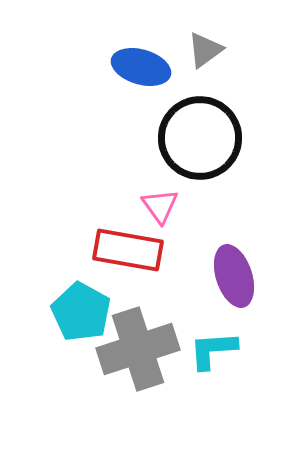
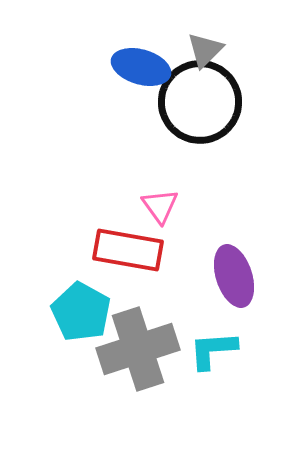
gray triangle: rotated 9 degrees counterclockwise
black circle: moved 36 px up
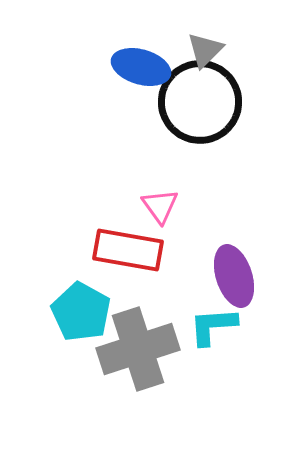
cyan L-shape: moved 24 px up
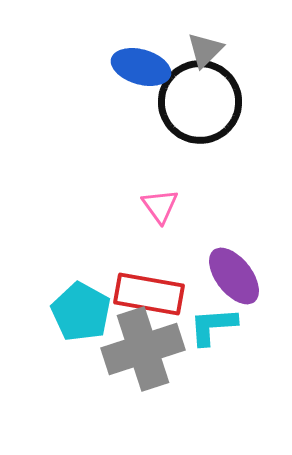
red rectangle: moved 21 px right, 44 px down
purple ellipse: rotated 20 degrees counterclockwise
gray cross: moved 5 px right
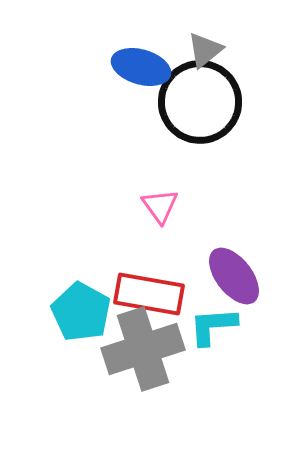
gray triangle: rotated 6 degrees clockwise
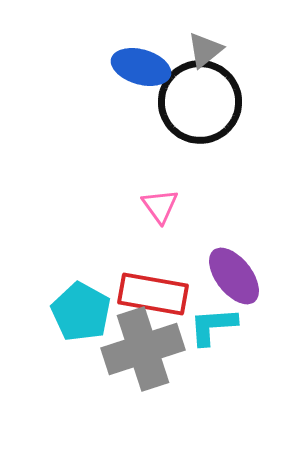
red rectangle: moved 4 px right
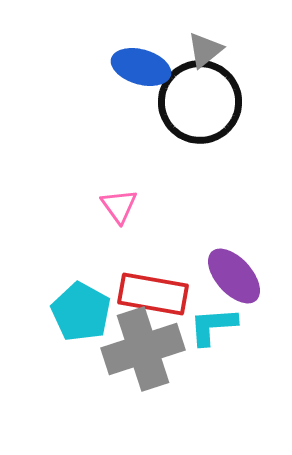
pink triangle: moved 41 px left
purple ellipse: rotated 4 degrees counterclockwise
